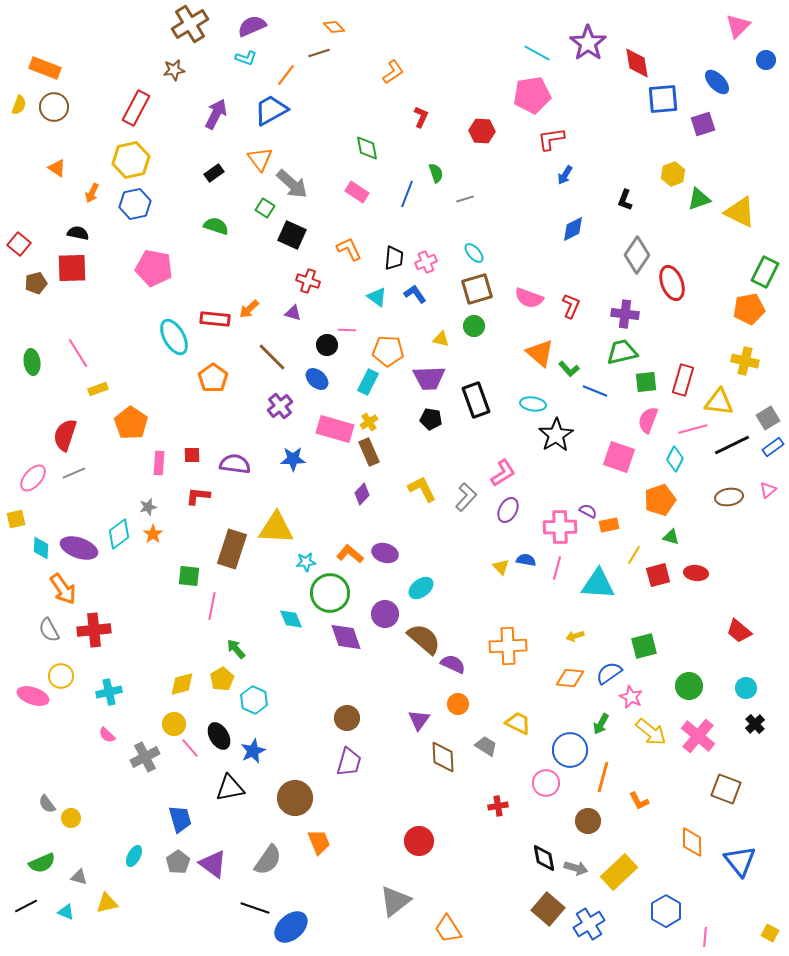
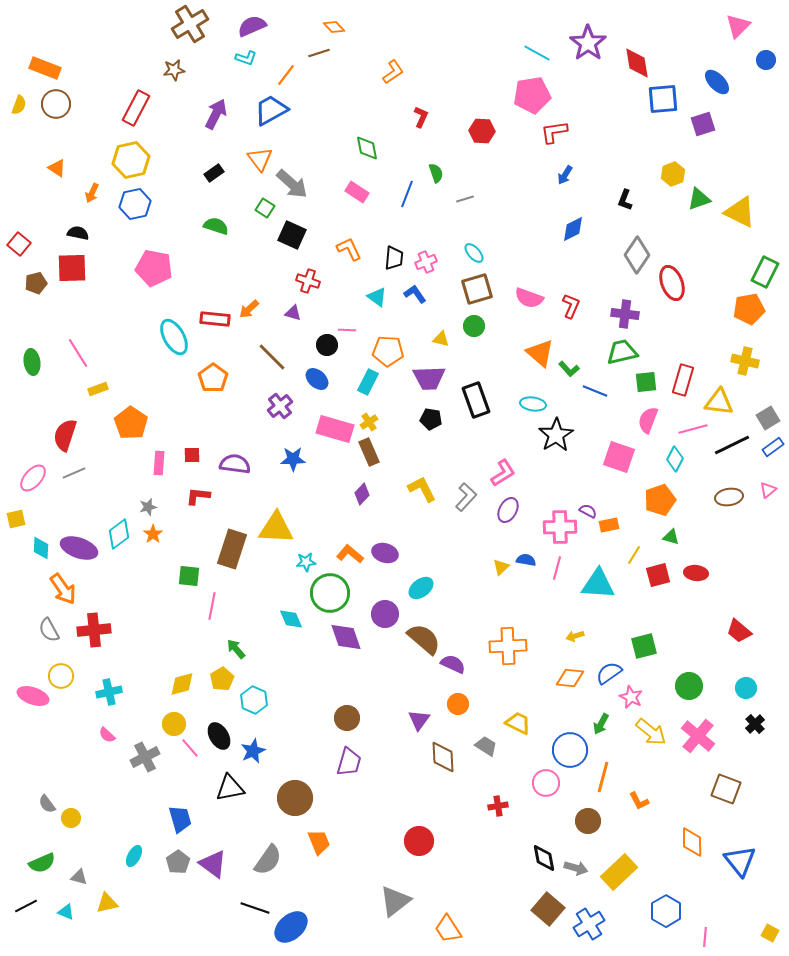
brown circle at (54, 107): moved 2 px right, 3 px up
red L-shape at (551, 139): moved 3 px right, 7 px up
yellow triangle at (501, 567): rotated 30 degrees clockwise
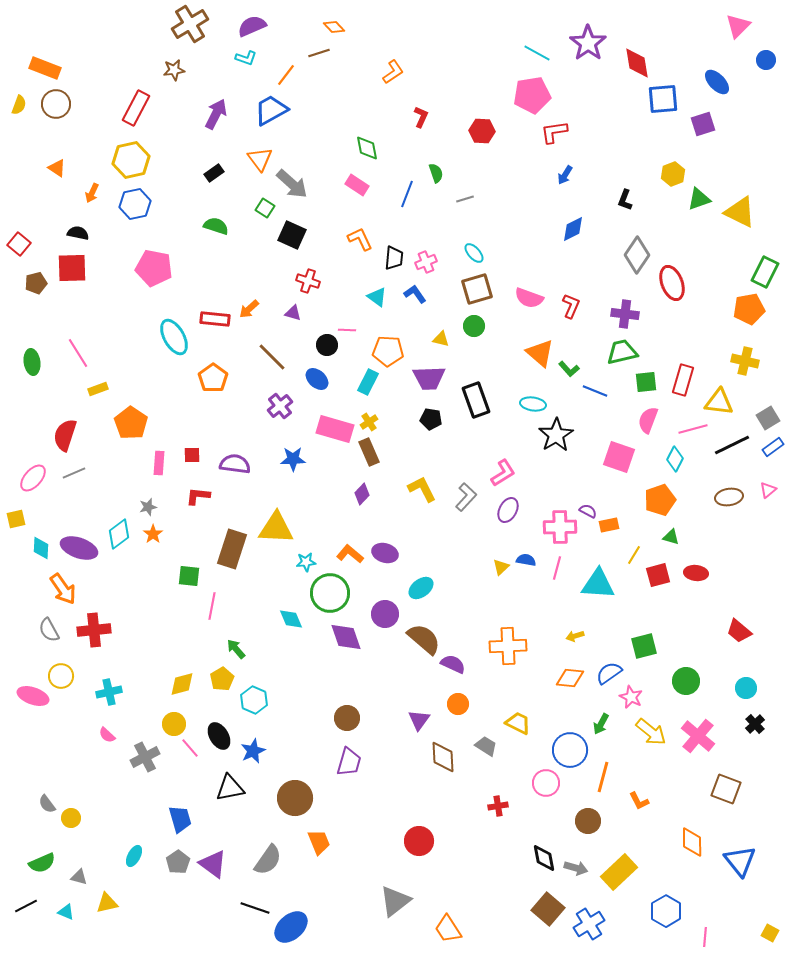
pink rectangle at (357, 192): moved 7 px up
orange L-shape at (349, 249): moved 11 px right, 10 px up
green circle at (689, 686): moved 3 px left, 5 px up
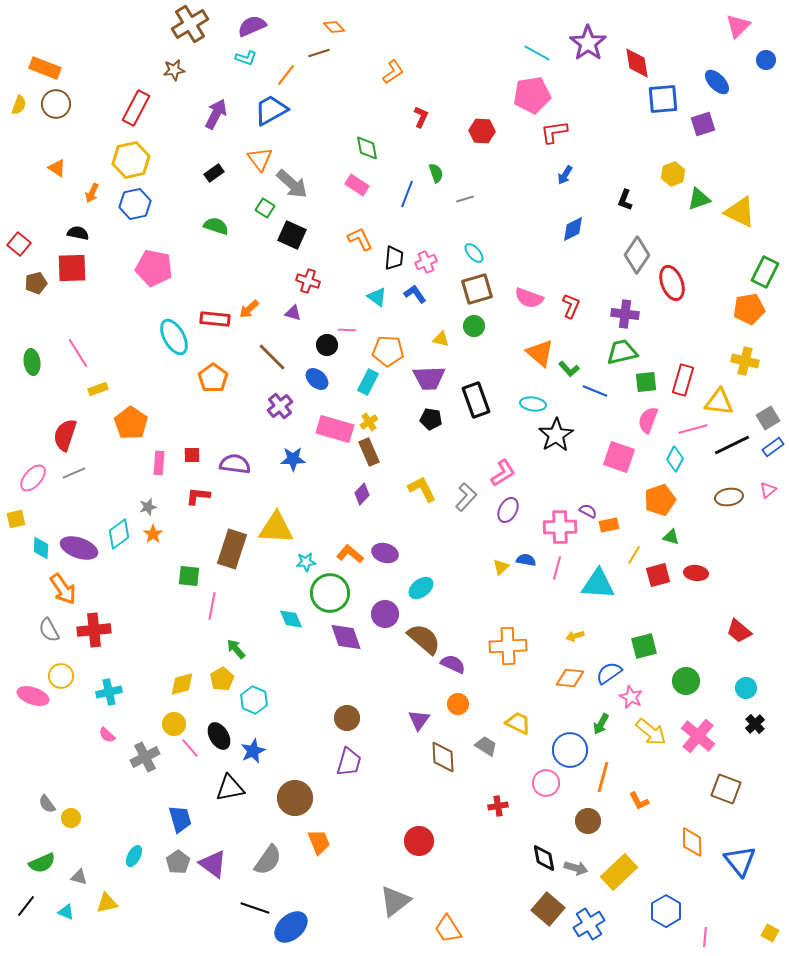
black line at (26, 906): rotated 25 degrees counterclockwise
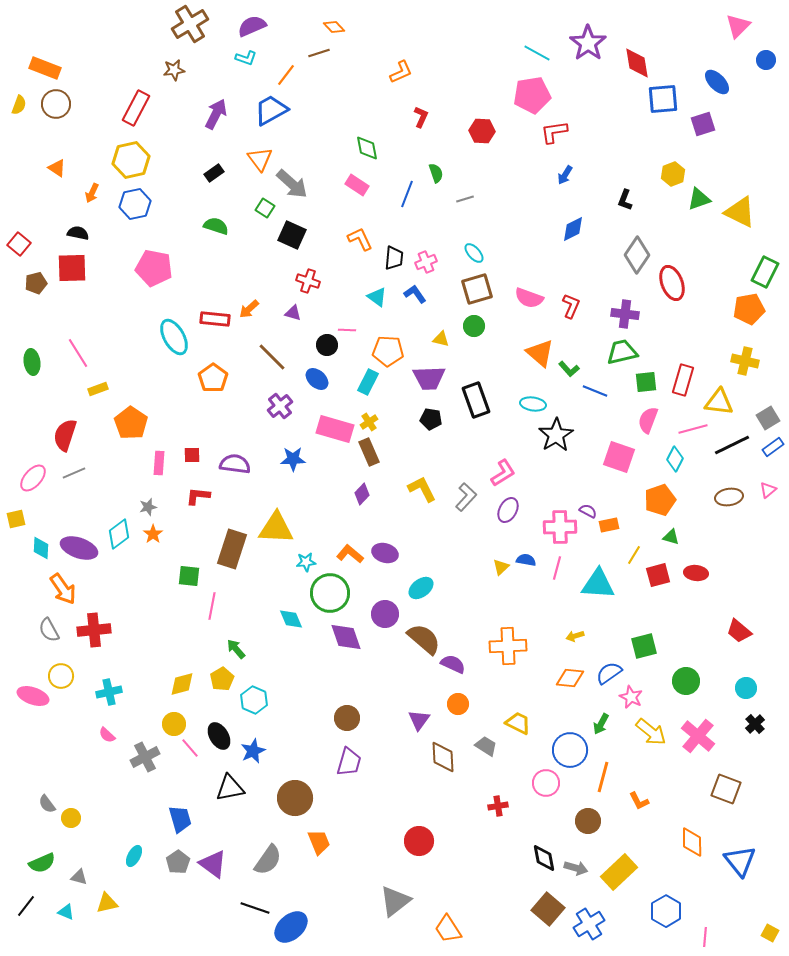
orange L-shape at (393, 72): moved 8 px right; rotated 10 degrees clockwise
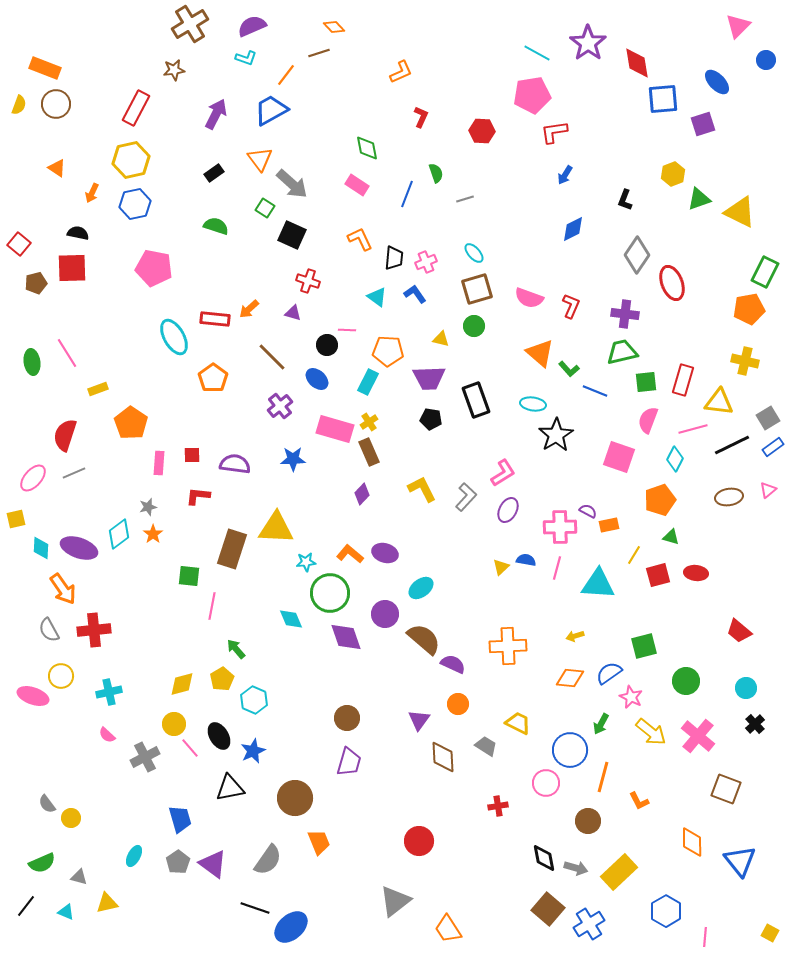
pink line at (78, 353): moved 11 px left
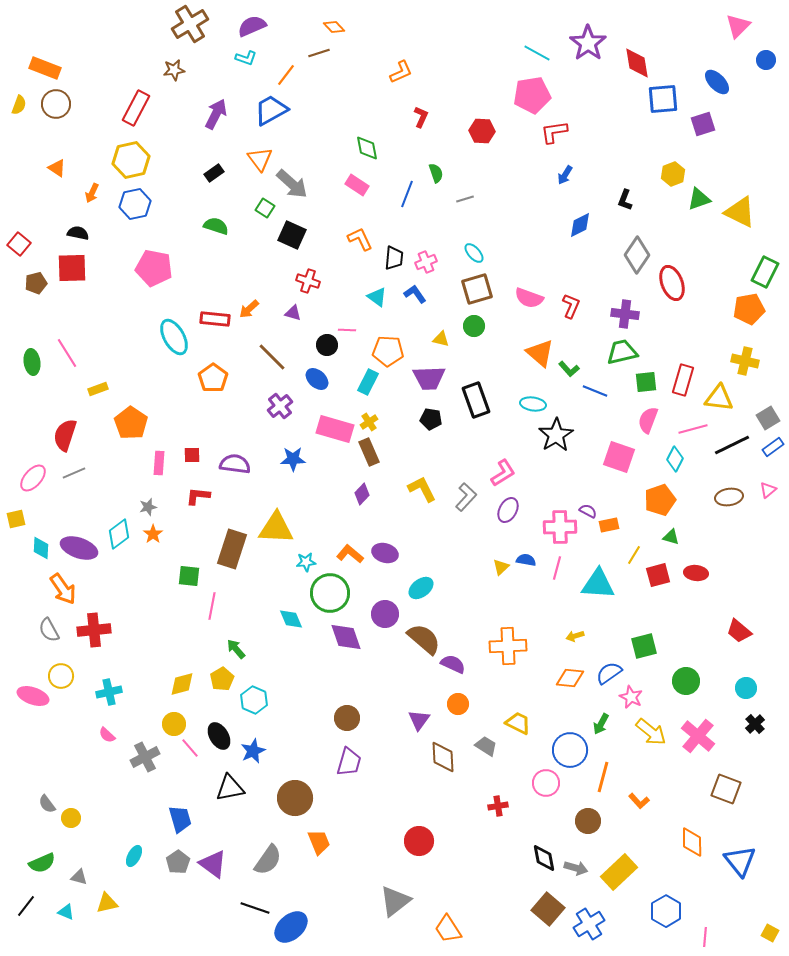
blue diamond at (573, 229): moved 7 px right, 4 px up
yellow triangle at (719, 402): moved 4 px up
orange L-shape at (639, 801): rotated 15 degrees counterclockwise
